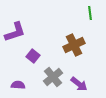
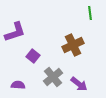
brown cross: moved 1 px left
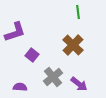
green line: moved 12 px left, 1 px up
brown cross: rotated 20 degrees counterclockwise
purple square: moved 1 px left, 1 px up
purple semicircle: moved 2 px right, 2 px down
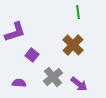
purple semicircle: moved 1 px left, 4 px up
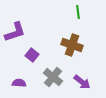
brown cross: moved 1 px left; rotated 25 degrees counterclockwise
gray cross: rotated 12 degrees counterclockwise
purple arrow: moved 3 px right, 2 px up
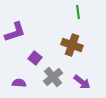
purple square: moved 3 px right, 3 px down
gray cross: rotated 12 degrees clockwise
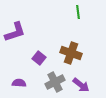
brown cross: moved 1 px left, 8 px down
purple square: moved 4 px right
gray cross: moved 2 px right, 5 px down; rotated 12 degrees clockwise
purple arrow: moved 1 px left, 3 px down
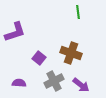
gray cross: moved 1 px left, 1 px up
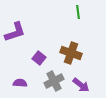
purple semicircle: moved 1 px right
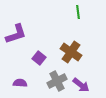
purple L-shape: moved 1 px right, 2 px down
brown cross: moved 1 px up; rotated 15 degrees clockwise
gray cross: moved 3 px right
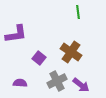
purple L-shape: rotated 10 degrees clockwise
